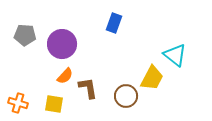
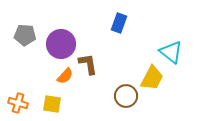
blue rectangle: moved 5 px right
purple circle: moved 1 px left
cyan triangle: moved 4 px left, 3 px up
brown L-shape: moved 24 px up
yellow square: moved 2 px left
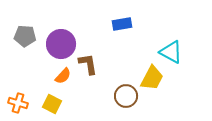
blue rectangle: moved 3 px right, 1 px down; rotated 60 degrees clockwise
gray pentagon: moved 1 px down
cyan triangle: rotated 10 degrees counterclockwise
orange semicircle: moved 2 px left
yellow square: rotated 18 degrees clockwise
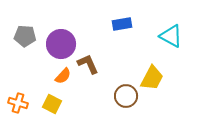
cyan triangle: moved 16 px up
brown L-shape: rotated 15 degrees counterclockwise
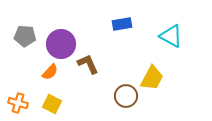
orange semicircle: moved 13 px left, 4 px up
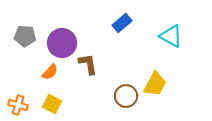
blue rectangle: moved 1 px up; rotated 30 degrees counterclockwise
purple circle: moved 1 px right, 1 px up
brown L-shape: rotated 15 degrees clockwise
yellow trapezoid: moved 3 px right, 6 px down
orange cross: moved 2 px down
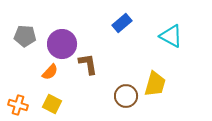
purple circle: moved 1 px down
yellow trapezoid: rotated 12 degrees counterclockwise
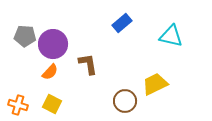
cyan triangle: rotated 15 degrees counterclockwise
purple circle: moved 9 px left
yellow trapezoid: rotated 132 degrees counterclockwise
brown circle: moved 1 px left, 5 px down
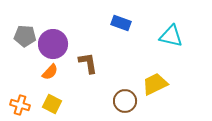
blue rectangle: moved 1 px left; rotated 60 degrees clockwise
brown L-shape: moved 1 px up
orange cross: moved 2 px right
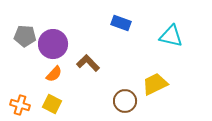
brown L-shape: rotated 35 degrees counterclockwise
orange semicircle: moved 4 px right, 2 px down
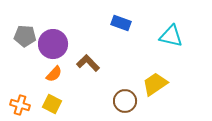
yellow trapezoid: rotated 8 degrees counterclockwise
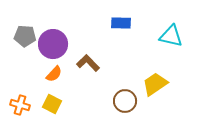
blue rectangle: rotated 18 degrees counterclockwise
